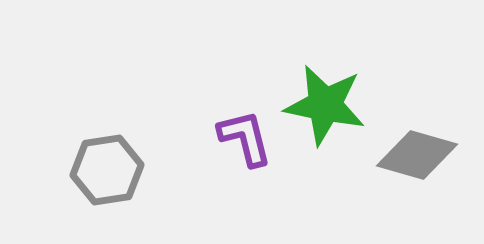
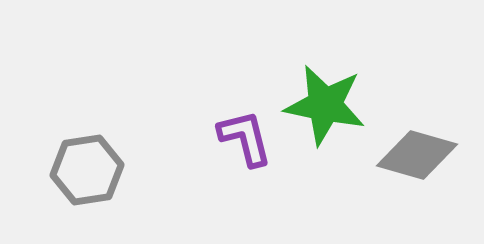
gray hexagon: moved 20 px left
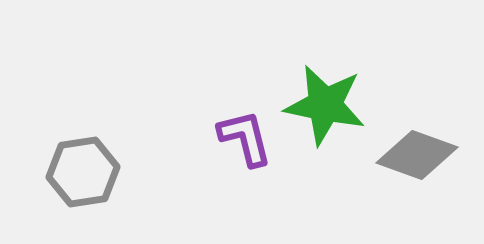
gray diamond: rotated 4 degrees clockwise
gray hexagon: moved 4 px left, 2 px down
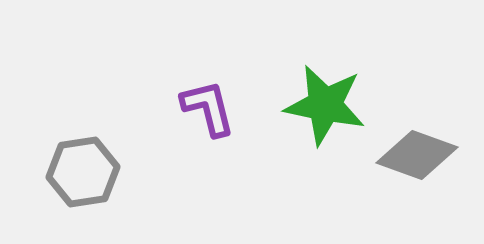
purple L-shape: moved 37 px left, 30 px up
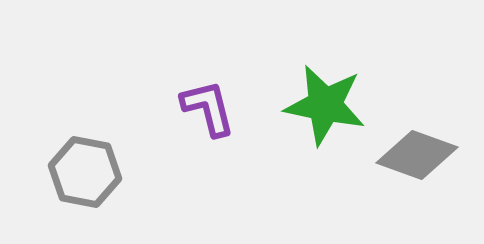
gray hexagon: moved 2 px right; rotated 20 degrees clockwise
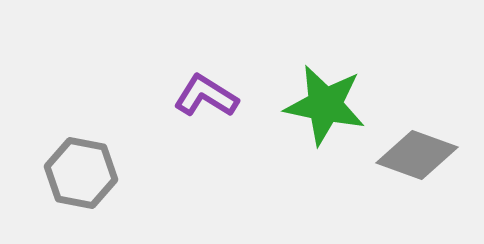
purple L-shape: moved 2 px left, 12 px up; rotated 44 degrees counterclockwise
gray hexagon: moved 4 px left, 1 px down
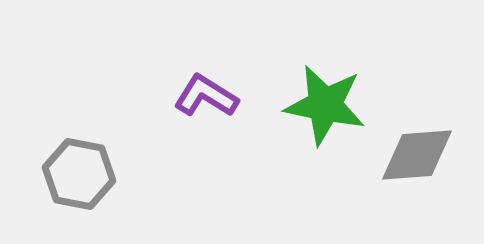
gray diamond: rotated 24 degrees counterclockwise
gray hexagon: moved 2 px left, 1 px down
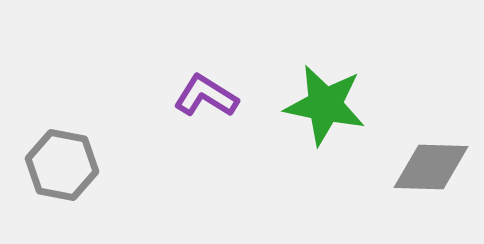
gray diamond: moved 14 px right, 12 px down; rotated 6 degrees clockwise
gray hexagon: moved 17 px left, 9 px up
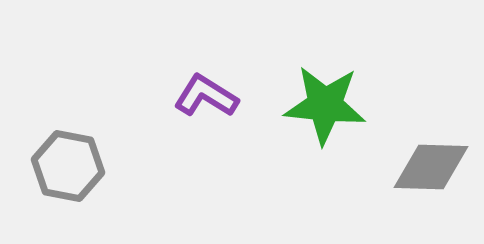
green star: rotated 6 degrees counterclockwise
gray hexagon: moved 6 px right, 1 px down
